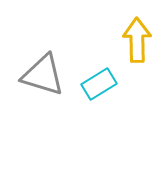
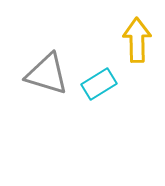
gray triangle: moved 4 px right, 1 px up
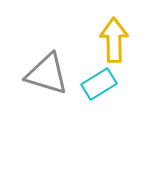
yellow arrow: moved 23 px left
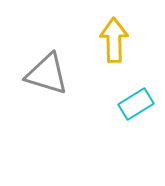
cyan rectangle: moved 37 px right, 20 px down
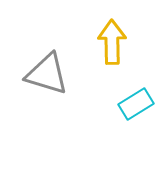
yellow arrow: moved 2 px left, 2 px down
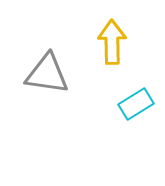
gray triangle: rotated 9 degrees counterclockwise
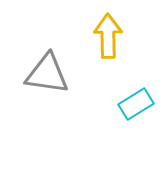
yellow arrow: moved 4 px left, 6 px up
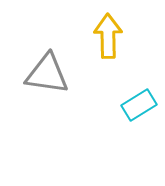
cyan rectangle: moved 3 px right, 1 px down
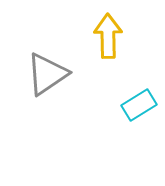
gray triangle: rotated 42 degrees counterclockwise
